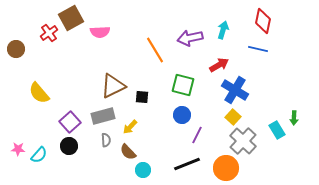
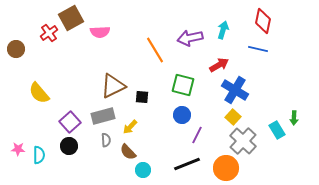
cyan semicircle: rotated 42 degrees counterclockwise
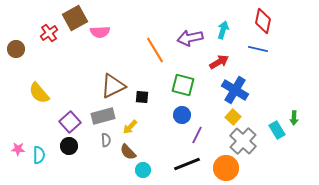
brown square: moved 4 px right
red arrow: moved 3 px up
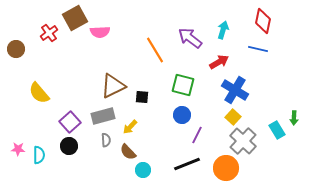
purple arrow: rotated 50 degrees clockwise
